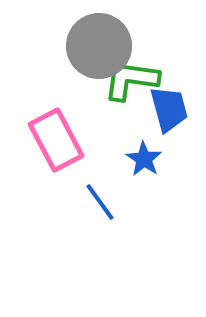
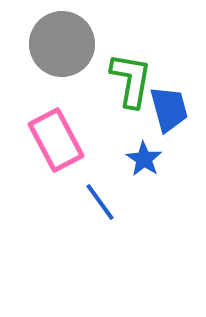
gray circle: moved 37 px left, 2 px up
green L-shape: rotated 92 degrees clockwise
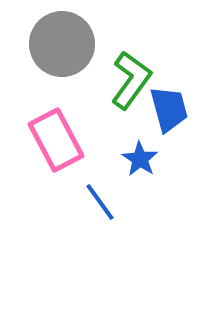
green L-shape: rotated 26 degrees clockwise
blue star: moved 4 px left
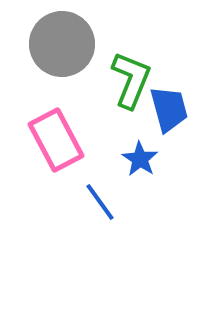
green L-shape: rotated 14 degrees counterclockwise
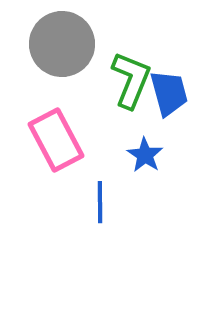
blue trapezoid: moved 16 px up
blue star: moved 5 px right, 4 px up
blue line: rotated 36 degrees clockwise
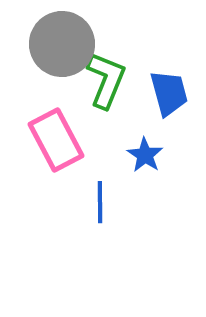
green L-shape: moved 25 px left
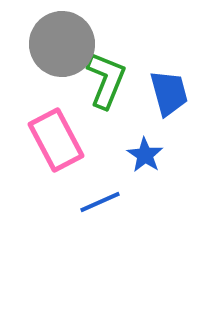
blue line: rotated 66 degrees clockwise
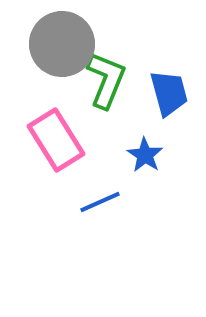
pink rectangle: rotated 4 degrees counterclockwise
